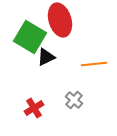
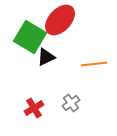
red ellipse: rotated 60 degrees clockwise
gray cross: moved 3 px left, 3 px down; rotated 12 degrees clockwise
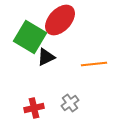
gray cross: moved 1 px left
red cross: rotated 18 degrees clockwise
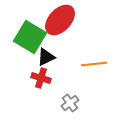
red cross: moved 7 px right, 30 px up; rotated 30 degrees clockwise
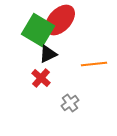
green square: moved 8 px right, 7 px up
black triangle: moved 2 px right, 3 px up
red cross: rotated 24 degrees clockwise
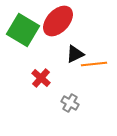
red ellipse: moved 2 px left, 1 px down
green square: moved 15 px left
black triangle: moved 27 px right
gray cross: rotated 24 degrees counterclockwise
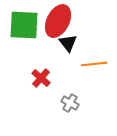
red ellipse: rotated 16 degrees counterclockwise
green square: moved 1 px right, 5 px up; rotated 28 degrees counterclockwise
black triangle: moved 7 px left, 11 px up; rotated 42 degrees counterclockwise
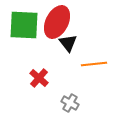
red ellipse: moved 1 px left, 1 px down
red cross: moved 2 px left
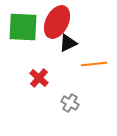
green square: moved 1 px left, 2 px down
black triangle: rotated 42 degrees clockwise
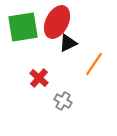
green square: rotated 12 degrees counterclockwise
orange line: rotated 50 degrees counterclockwise
gray cross: moved 7 px left, 2 px up
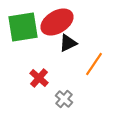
red ellipse: rotated 32 degrees clockwise
gray cross: moved 1 px right, 2 px up; rotated 12 degrees clockwise
